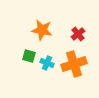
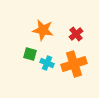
orange star: moved 1 px right
red cross: moved 2 px left
green square: moved 1 px right, 2 px up
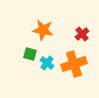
red cross: moved 6 px right
cyan cross: rotated 16 degrees clockwise
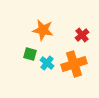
red cross: moved 1 px down
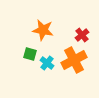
orange cross: moved 4 px up; rotated 10 degrees counterclockwise
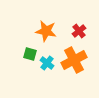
orange star: moved 3 px right, 1 px down
red cross: moved 3 px left, 4 px up
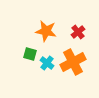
red cross: moved 1 px left, 1 px down
orange cross: moved 1 px left, 2 px down
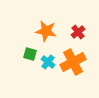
cyan cross: moved 1 px right, 1 px up
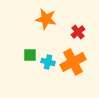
orange star: moved 12 px up
green square: moved 1 px down; rotated 16 degrees counterclockwise
cyan cross: rotated 24 degrees counterclockwise
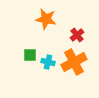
red cross: moved 1 px left, 3 px down
orange cross: moved 1 px right
